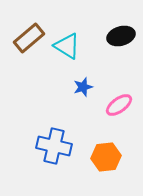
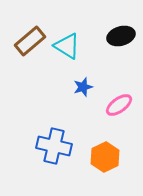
brown rectangle: moved 1 px right, 3 px down
orange hexagon: moved 1 px left; rotated 20 degrees counterclockwise
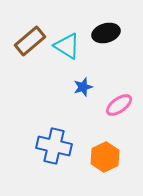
black ellipse: moved 15 px left, 3 px up
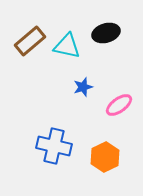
cyan triangle: rotated 20 degrees counterclockwise
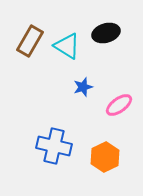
brown rectangle: rotated 20 degrees counterclockwise
cyan triangle: rotated 20 degrees clockwise
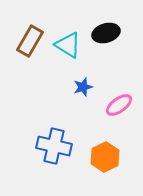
cyan triangle: moved 1 px right, 1 px up
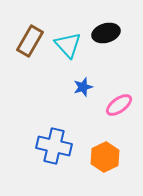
cyan triangle: rotated 16 degrees clockwise
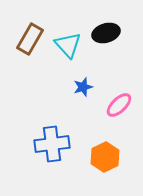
brown rectangle: moved 2 px up
pink ellipse: rotated 8 degrees counterclockwise
blue cross: moved 2 px left, 2 px up; rotated 20 degrees counterclockwise
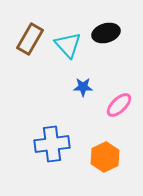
blue star: rotated 18 degrees clockwise
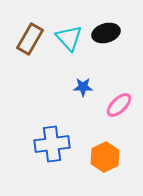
cyan triangle: moved 1 px right, 7 px up
